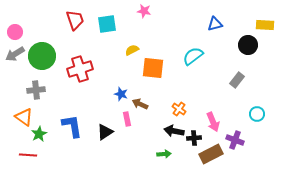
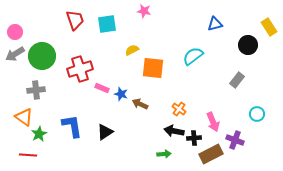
yellow rectangle: moved 4 px right, 2 px down; rotated 54 degrees clockwise
pink rectangle: moved 25 px left, 31 px up; rotated 56 degrees counterclockwise
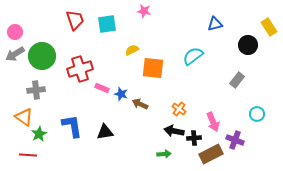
black triangle: rotated 24 degrees clockwise
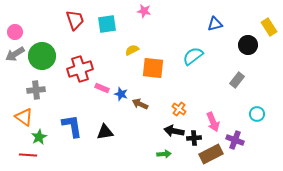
green star: moved 3 px down
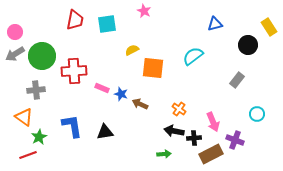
pink star: rotated 16 degrees clockwise
red trapezoid: rotated 30 degrees clockwise
red cross: moved 6 px left, 2 px down; rotated 15 degrees clockwise
red line: rotated 24 degrees counterclockwise
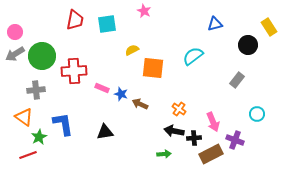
blue L-shape: moved 9 px left, 2 px up
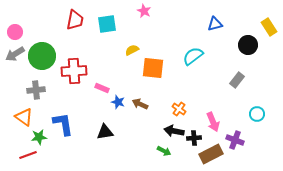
blue star: moved 3 px left, 8 px down
green star: rotated 21 degrees clockwise
green arrow: moved 3 px up; rotated 32 degrees clockwise
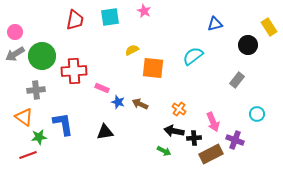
cyan square: moved 3 px right, 7 px up
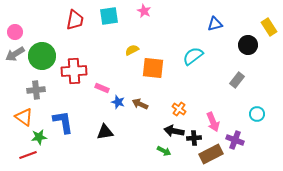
cyan square: moved 1 px left, 1 px up
blue L-shape: moved 2 px up
